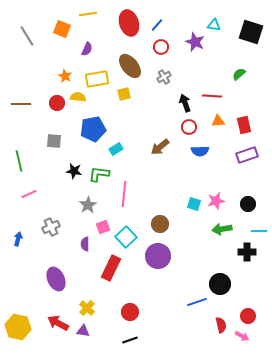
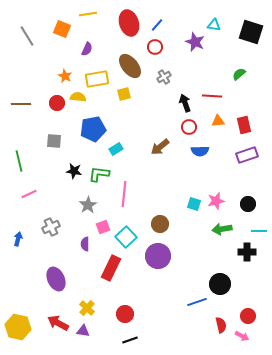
red circle at (161, 47): moved 6 px left
red circle at (130, 312): moved 5 px left, 2 px down
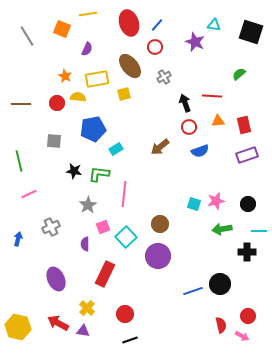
blue semicircle at (200, 151): rotated 18 degrees counterclockwise
red rectangle at (111, 268): moved 6 px left, 6 px down
blue line at (197, 302): moved 4 px left, 11 px up
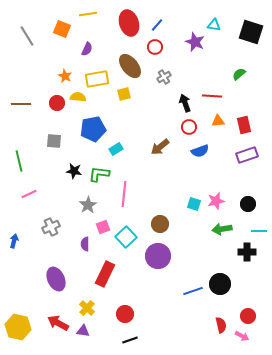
blue arrow at (18, 239): moved 4 px left, 2 px down
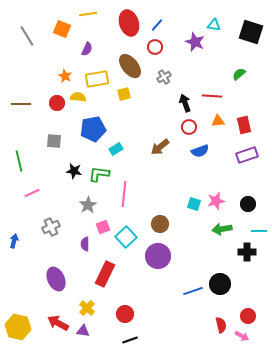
pink line at (29, 194): moved 3 px right, 1 px up
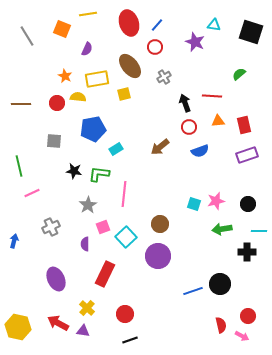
green line at (19, 161): moved 5 px down
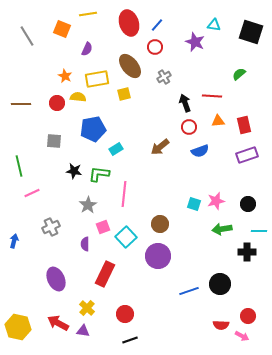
blue line at (193, 291): moved 4 px left
red semicircle at (221, 325): rotated 105 degrees clockwise
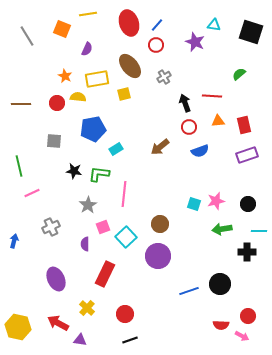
red circle at (155, 47): moved 1 px right, 2 px up
purple triangle at (83, 331): moved 3 px left, 9 px down
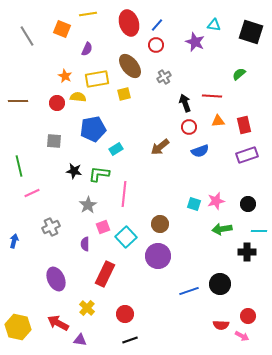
brown line at (21, 104): moved 3 px left, 3 px up
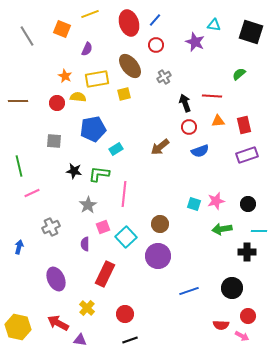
yellow line at (88, 14): moved 2 px right; rotated 12 degrees counterclockwise
blue line at (157, 25): moved 2 px left, 5 px up
blue arrow at (14, 241): moved 5 px right, 6 px down
black circle at (220, 284): moved 12 px right, 4 px down
